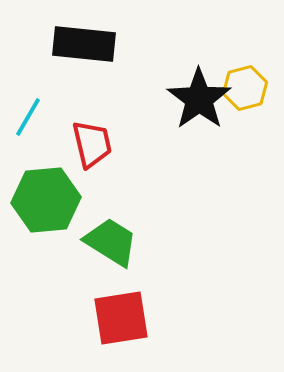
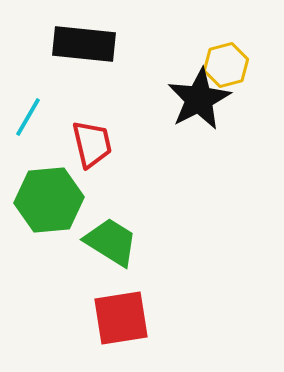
yellow hexagon: moved 19 px left, 23 px up
black star: rotated 8 degrees clockwise
green hexagon: moved 3 px right
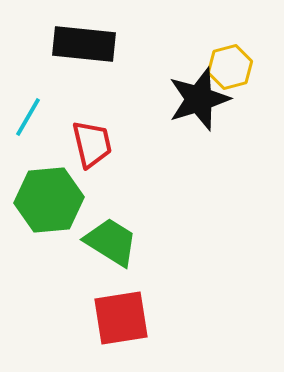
yellow hexagon: moved 4 px right, 2 px down
black star: rotated 10 degrees clockwise
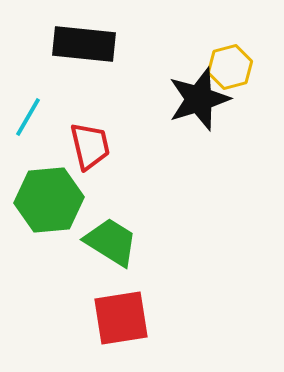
red trapezoid: moved 2 px left, 2 px down
